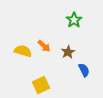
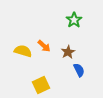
blue semicircle: moved 5 px left
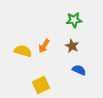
green star: rotated 28 degrees clockwise
orange arrow: rotated 80 degrees clockwise
brown star: moved 4 px right, 6 px up; rotated 16 degrees counterclockwise
blue semicircle: rotated 40 degrees counterclockwise
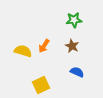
blue semicircle: moved 2 px left, 2 px down
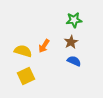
brown star: moved 1 px left, 4 px up; rotated 16 degrees clockwise
blue semicircle: moved 3 px left, 11 px up
yellow square: moved 15 px left, 9 px up
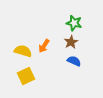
green star: moved 3 px down; rotated 21 degrees clockwise
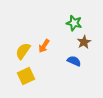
brown star: moved 13 px right
yellow semicircle: rotated 72 degrees counterclockwise
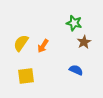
orange arrow: moved 1 px left
yellow semicircle: moved 2 px left, 8 px up
blue semicircle: moved 2 px right, 9 px down
yellow square: rotated 18 degrees clockwise
